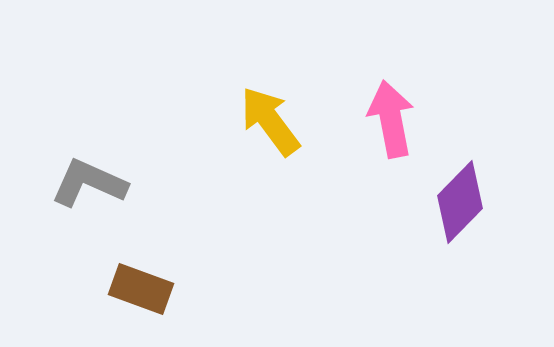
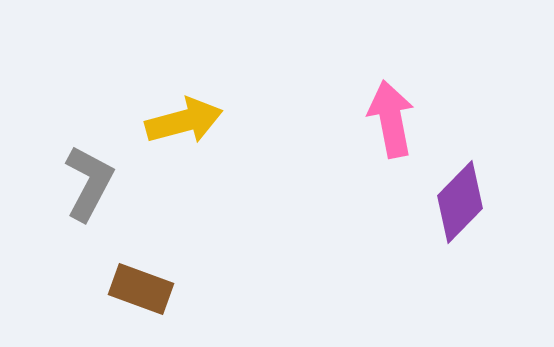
yellow arrow: moved 86 px left; rotated 112 degrees clockwise
gray L-shape: rotated 94 degrees clockwise
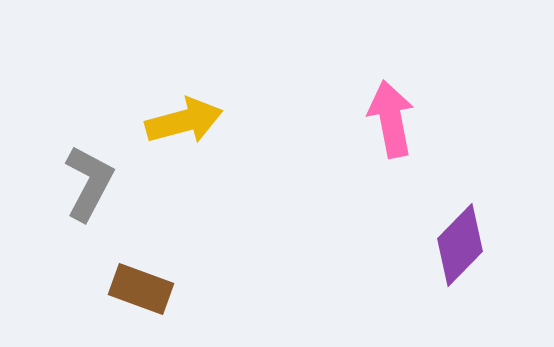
purple diamond: moved 43 px down
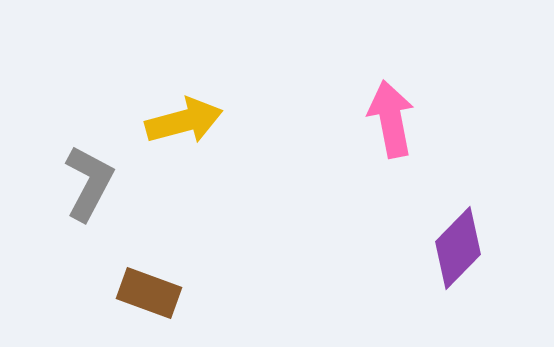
purple diamond: moved 2 px left, 3 px down
brown rectangle: moved 8 px right, 4 px down
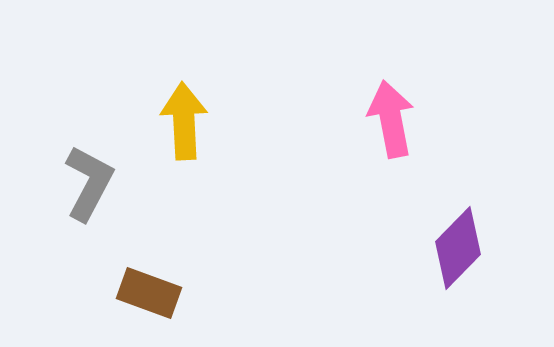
yellow arrow: rotated 78 degrees counterclockwise
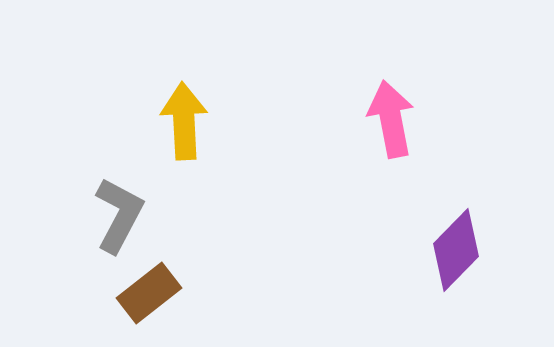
gray L-shape: moved 30 px right, 32 px down
purple diamond: moved 2 px left, 2 px down
brown rectangle: rotated 58 degrees counterclockwise
